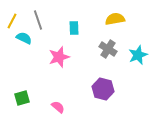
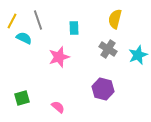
yellow semicircle: rotated 66 degrees counterclockwise
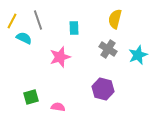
pink star: moved 1 px right
green square: moved 9 px right, 1 px up
pink semicircle: rotated 32 degrees counterclockwise
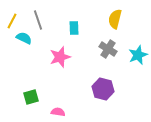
pink semicircle: moved 5 px down
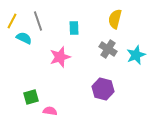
gray line: moved 1 px down
cyan star: moved 2 px left
pink semicircle: moved 8 px left, 1 px up
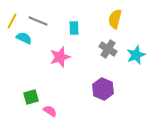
gray line: rotated 48 degrees counterclockwise
purple hexagon: rotated 10 degrees clockwise
pink semicircle: rotated 24 degrees clockwise
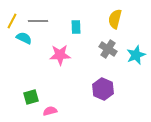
gray line: rotated 24 degrees counterclockwise
cyan rectangle: moved 2 px right, 1 px up
pink star: moved 2 px up; rotated 15 degrees clockwise
pink semicircle: rotated 48 degrees counterclockwise
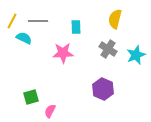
pink star: moved 3 px right, 2 px up
pink semicircle: rotated 48 degrees counterclockwise
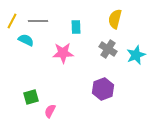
cyan semicircle: moved 2 px right, 2 px down
purple hexagon: rotated 15 degrees clockwise
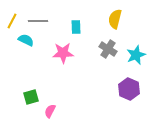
purple hexagon: moved 26 px right; rotated 15 degrees counterclockwise
